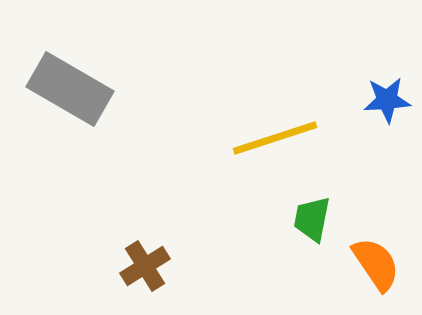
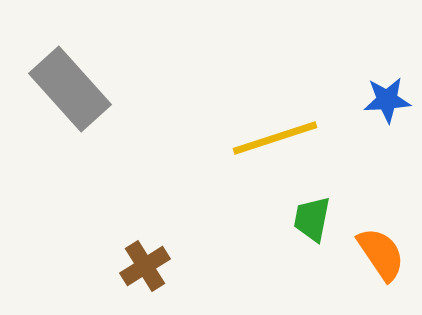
gray rectangle: rotated 18 degrees clockwise
orange semicircle: moved 5 px right, 10 px up
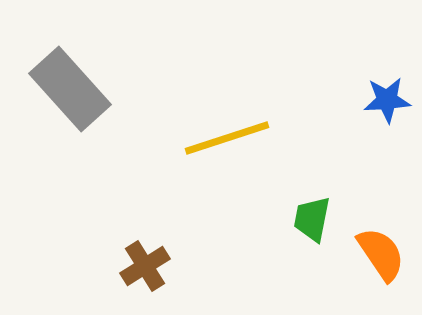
yellow line: moved 48 px left
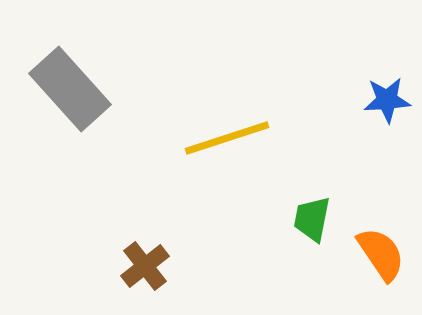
brown cross: rotated 6 degrees counterclockwise
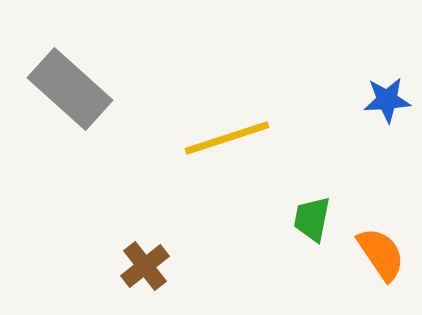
gray rectangle: rotated 6 degrees counterclockwise
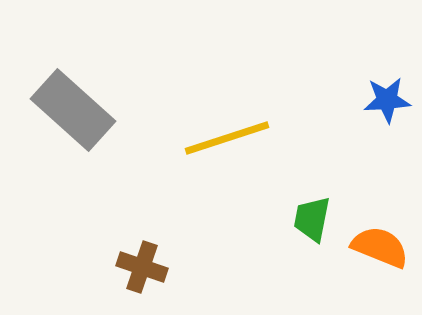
gray rectangle: moved 3 px right, 21 px down
orange semicircle: moved 1 px left, 7 px up; rotated 34 degrees counterclockwise
brown cross: moved 3 px left, 1 px down; rotated 33 degrees counterclockwise
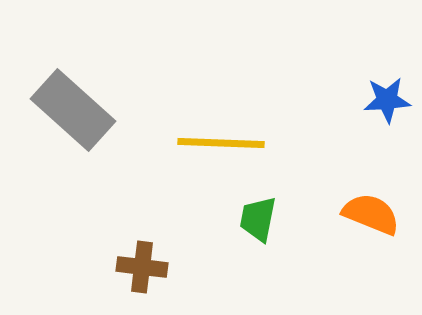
yellow line: moved 6 px left, 5 px down; rotated 20 degrees clockwise
green trapezoid: moved 54 px left
orange semicircle: moved 9 px left, 33 px up
brown cross: rotated 12 degrees counterclockwise
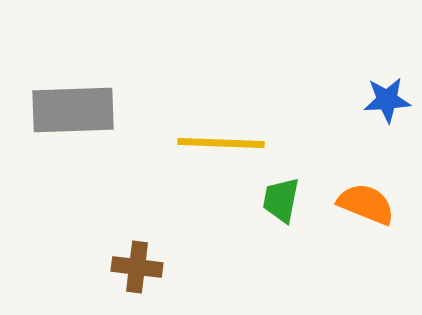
gray rectangle: rotated 44 degrees counterclockwise
orange semicircle: moved 5 px left, 10 px up
green trapezoid: moved 23 px right, 19 px up
brown cross: moved 5 px left
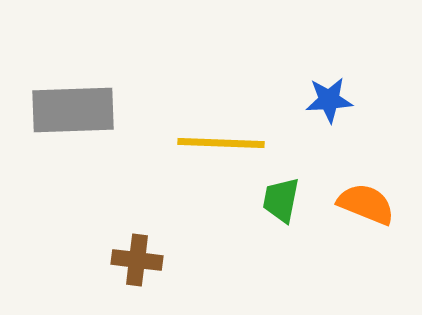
blue star: moved 58 px left
brown cross: moved 7 px up
